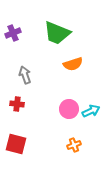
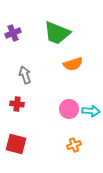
cyan arrow: rotated 30 degrees clockwise
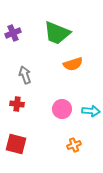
pink circle: moved 7 px left
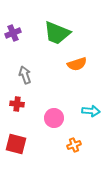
orange semicircle: moved 4 px right
pink circle: moved 8 px left, 9 px down
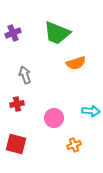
orange semicircle: moved 1 px left, 1 px up
red cross: rotated 16 degrees counterclockwise
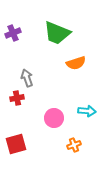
gray arrow: moved 2 px right, 3 px down
red cross: moved 6 px up
cyan arrow: moved 4 px left
red square: rotated 30 degrees counterclockwise
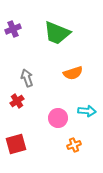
purple cross: moved 4 px up
orange semicircle: moved 3 px left, 10 px down
red cross: moved 3 px down; rotated 24 degrees counterclockwise
pink circle: moved 4 px right
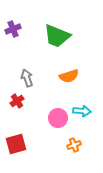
green trapezoid: moved 3 px down
orange semicircle: moved 4 px left, 3 px down
cyan arrow: moved 5 px left
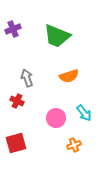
red cross: rotated 32 degrees counterclockwise
cyan arrow: moved 2 px right, 2 px down; rotated 48 degrees clockwise
pink circle: moved 2 px left
red square: moved 1 px up
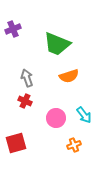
green trapezoid: moved 8 px down
red cross: moved 8 px right
cyan arrow: moved 2 px down
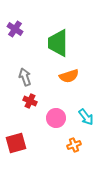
purple cross: moved 2 px right; rotated 35 degrees counterclockwise
green trapezoid: moved 1 px right, 1 px up; rotated 68 degrees clockwise
gray arrow: moved 2 px left, 1 px up
red cross: moved 5 px right
cyan arrow: moved 2 px right, 2 px down
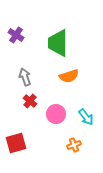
purple cross: moved 1 px right, 6 px down
red cross: rotated 16 degrees clockwise
pink circle: moved 4 px up
